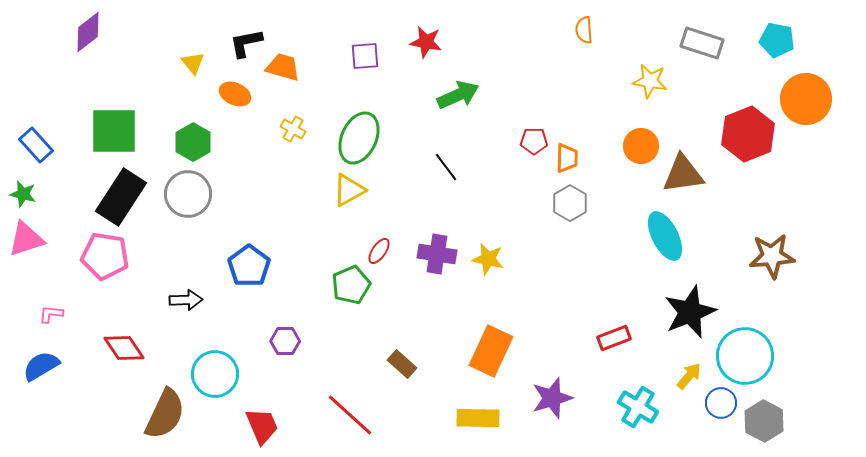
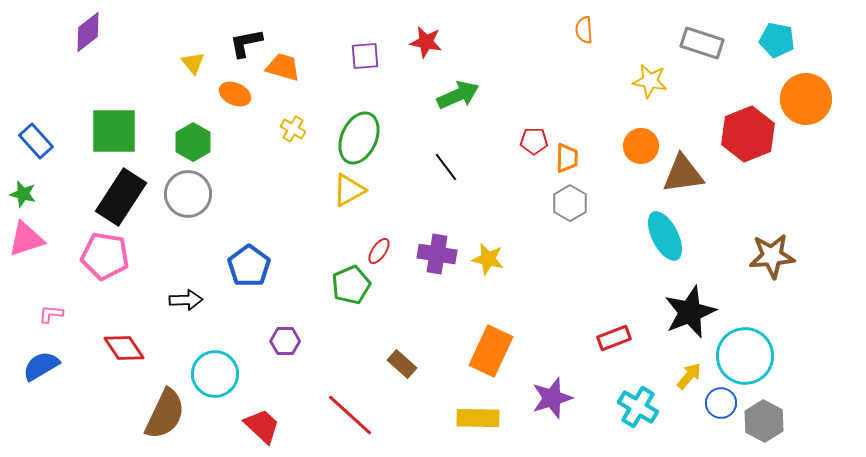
blue rectangle at (36, 145): moved 4 px up
red trapezoid at (262, 426): rotated 24 degrees counterclockwise
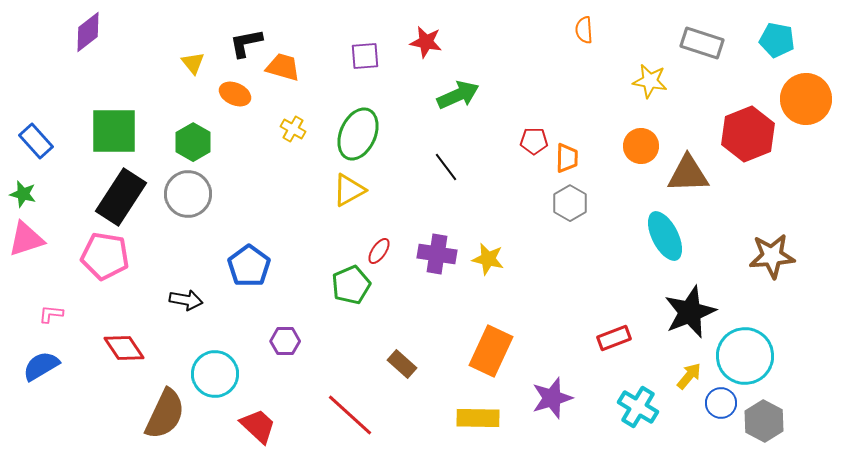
green ellipse at (359, 138): moved 1 px left, 4 px up
brown triangle at (683, 174): moved 5 px right; rotated 6 degrees clockwise
black arrow at (186, 300): rotated 12 degrees clockwise
red trapezoid at (262, 426): moved 4 px left
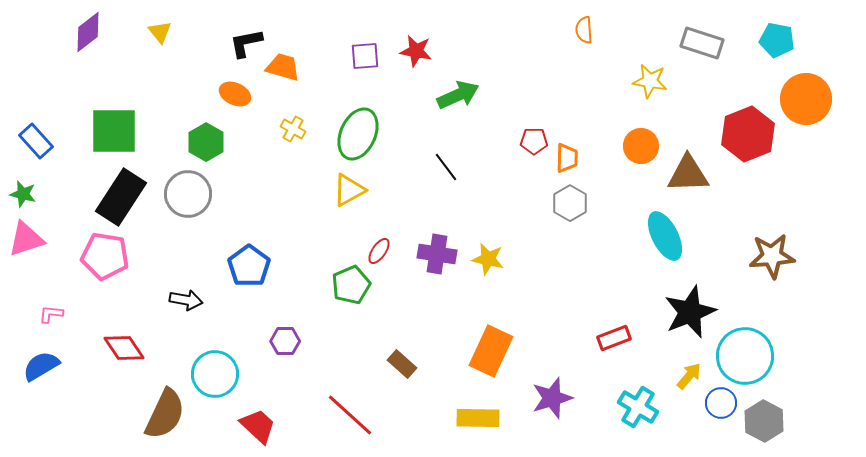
red star at (426, 42): moved 10 px left, 9 px down
yellow triangle at (193, 63): moved 33 px left, 31 px up
green hexagon at (193, 142): moved 13 px right
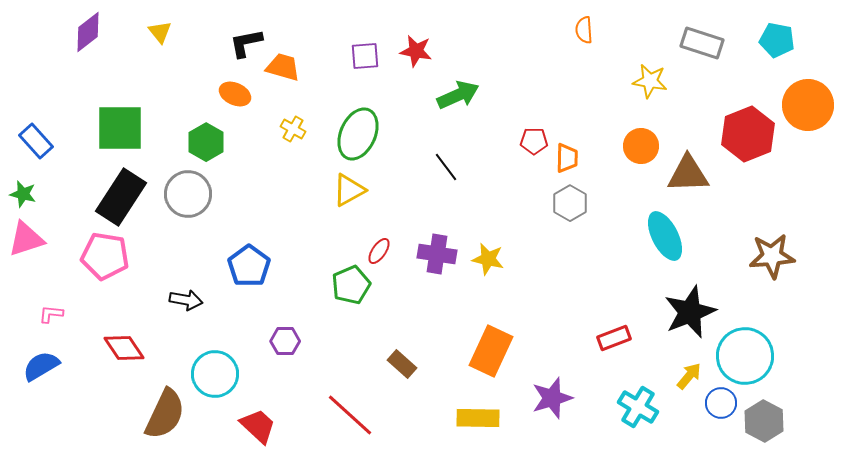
orange circle at (806, 99): moved 2 px right, 6 px down
green square at (114, 131): moved 6 px right, 3 px up
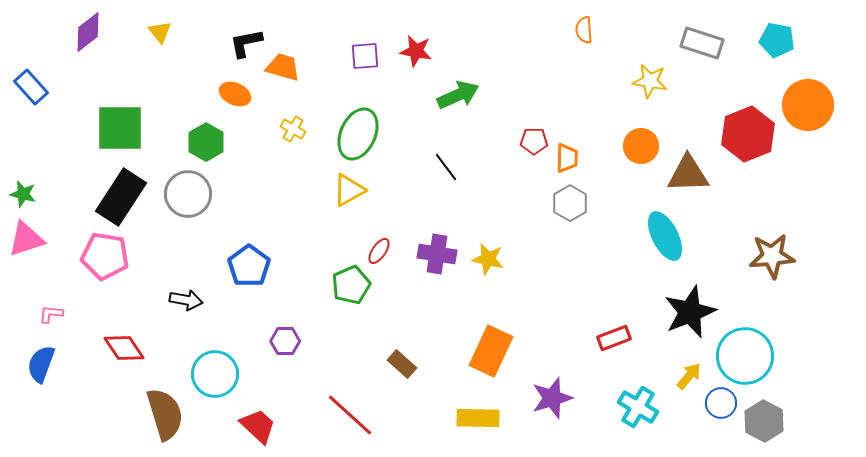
blue rectangle at (36, 141): moved 5 px left, 54 px up
blue semicircle at (41, 366): moved 2 px up; rotated 39 degrees counterclockwise
brown semicircle at (165, 414): rotated 42 degrees counterclockwise
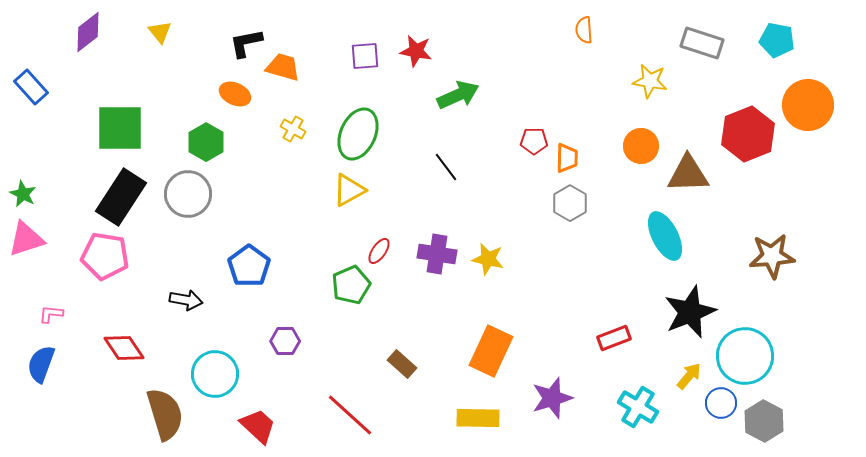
green star at (23, 194): rotated 12 degrees clockwise
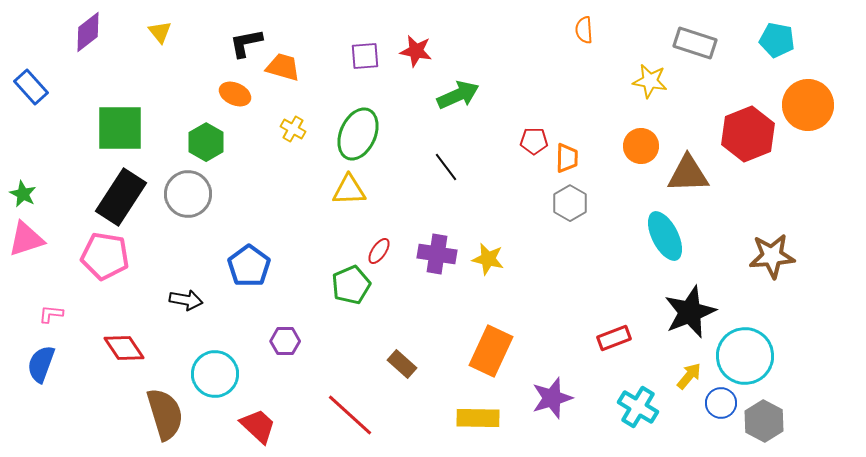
gray rectangle at (702, 43): moved 7 px left
yellow triangle at (349, 190): rotated 27 degrees clockwise
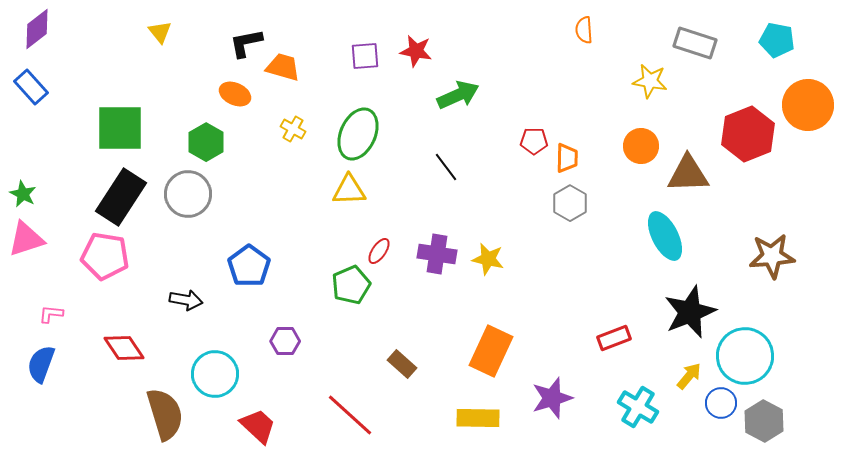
purple diamond at (88, 32): moved 51 px left, 3 px up
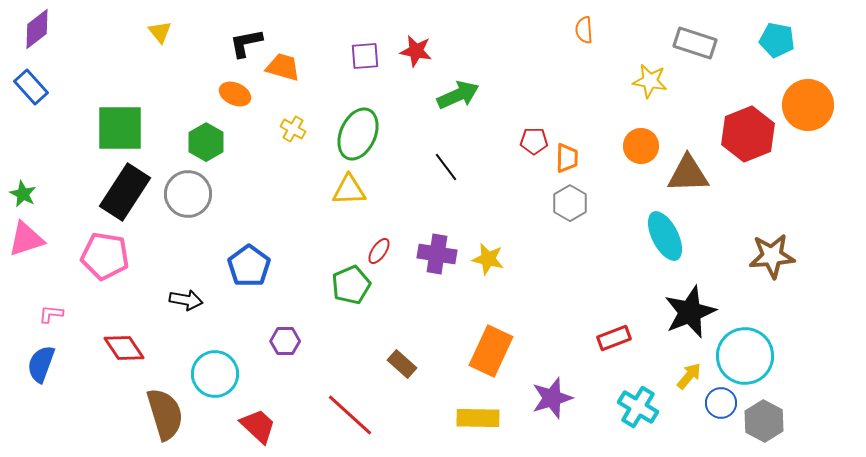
black rectangle at (121, 197): moved 4 px right, 5 px up
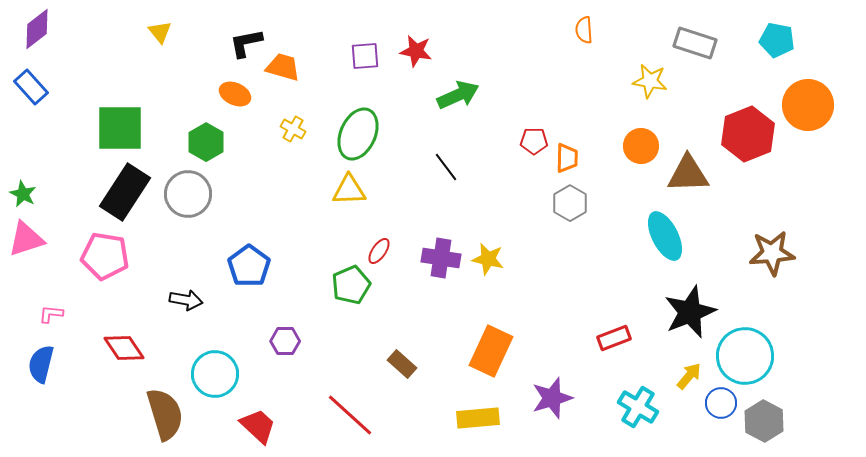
purple cross at (437, 254): moved 4 px right, 4 px down
brown star at (772, 256): moved 3 px up
blue semicircle at (41, 364): rotated 6 degrees counterclockwise
yellow rectangle at (478, 418): rotated 6 degrees counterclockwise
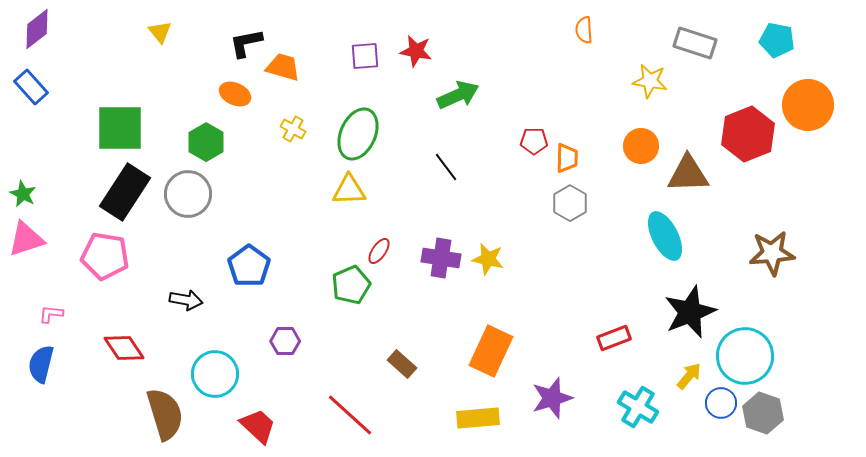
gray hexagon at (764, 421): moved 1 px left, 8 px up; rotated 9 degrees counterclockwise
